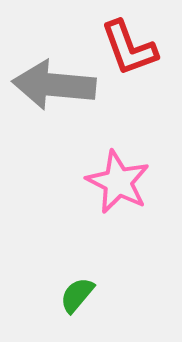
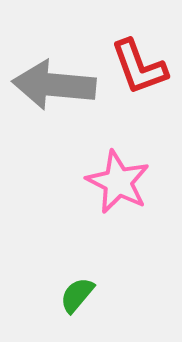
red L-shape: moved 10 px right, 19 px down
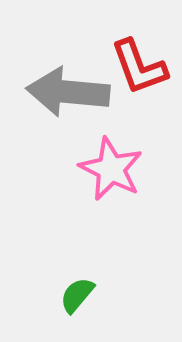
gray arrow: moved 14 px right, 7 px down
pink star: moved 7 px left, 13 px up
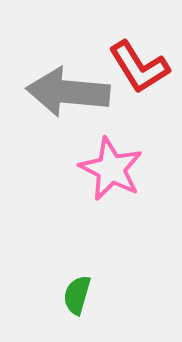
red L-shape: rotated 12 degrees counterclockwise
green semicircle: rotated 24 degrees counterclockwise
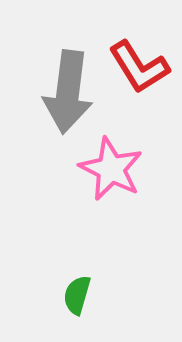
gray arrow: rotated 88 degrees counterclockwise
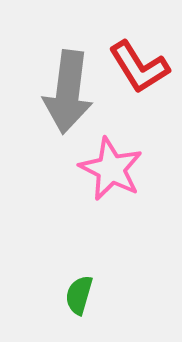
green semicircle: moved 2 px right
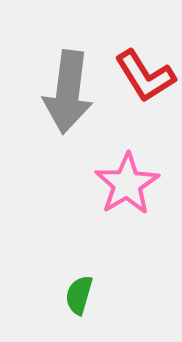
red L-shape: moved 6 px right, 9 px down
pink star: moved 16 px right, 15 px down; rotated 14 degrees clockwise
